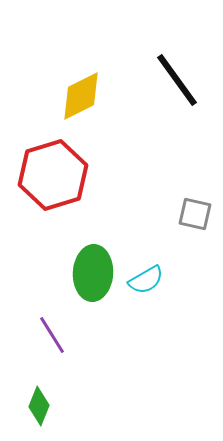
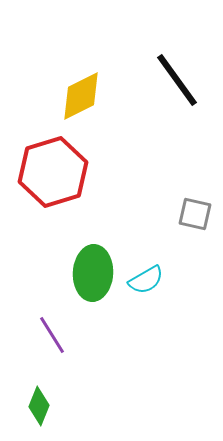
red hexagon: moved 3 px up
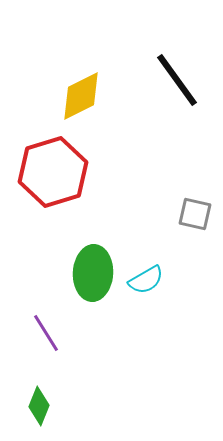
purple line: moved 6 px left, 2 px up
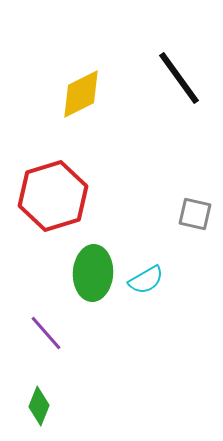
black line: moved 2 px right, 2 px up
yellow diamond: moved 2 px up
red hexagon: moved 24 px down
purple line: rotated 9 degrees counterclockwise
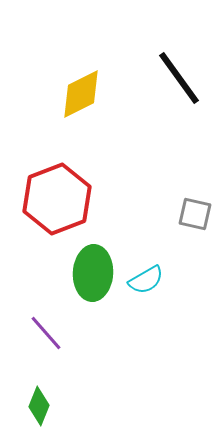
red hexagon: moved 4 px right, 3 px down; rotated 4 degrees counterclockwise
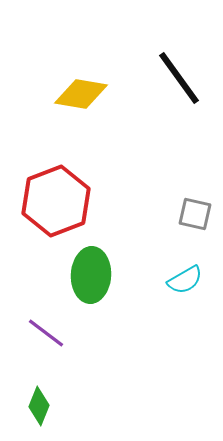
yellow diamond: rotated 36 degrees clockwise
red hexagon: moved 1 px left, 2 px down
green ellipse: moved 2 px left, 2 px down
cyan semicircle: moved 39 px right
purple line: rotated 12 degrees counterclockwise
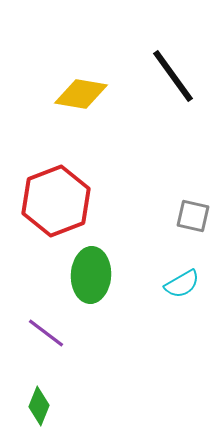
black line: moved 6 px left, 2 px up
gray square: moved 2 px left, 2 px down
cyan semicircle: moved 3 px left, 4 px down
